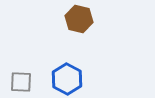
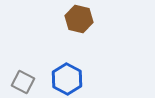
gray square: moved 2 px right; rotated 25 degrees clockwise
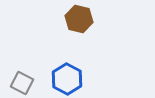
gray square: moved 1 px left, 1 px down
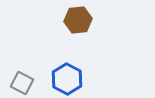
brown hexagon: moved 1 px left, 1 px down; rotated 20 degrees counterclockwise
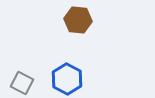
brown hexagon: rotated 12 degrees clockwise
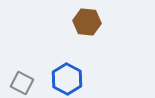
brown hexagon: moved 9 px right, 2 px down
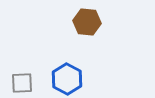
gray square: rotated 30 degrees counterclockwise
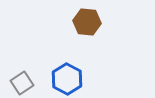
gray square: rotated 30 degrees counterclockwise
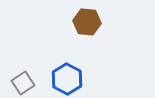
gray square: moved 1 px right
